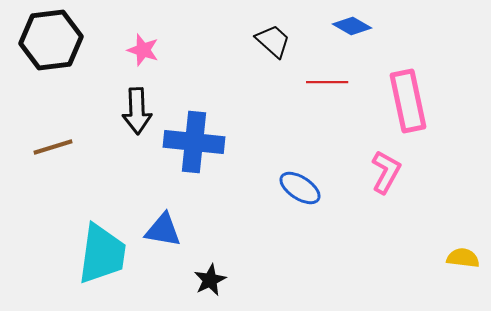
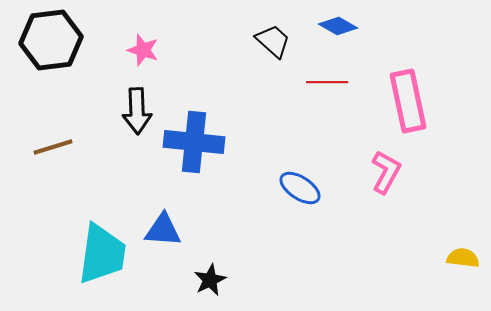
blue diamond: moved 14 px left
blue triangle: rotated 6 degrees counterclockwise
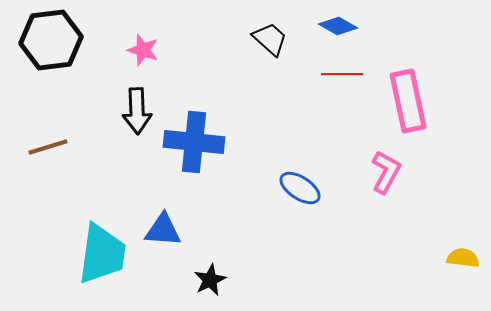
black trapezoid: moved 3 px left, 2 px up
red line: moved 15 px right, 8 px up
brown line: moved 5 px left
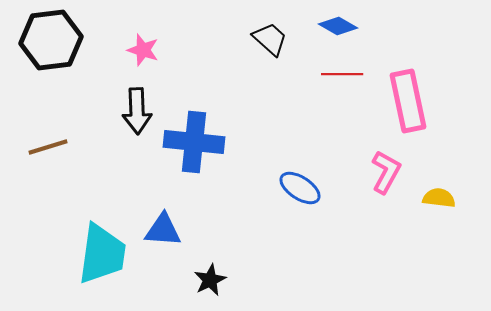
yellow semicircle: moved 24 px left, 60 px up
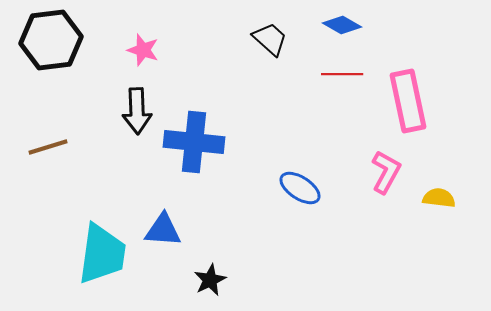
blue diamond: moved 4 px right, 1 px up
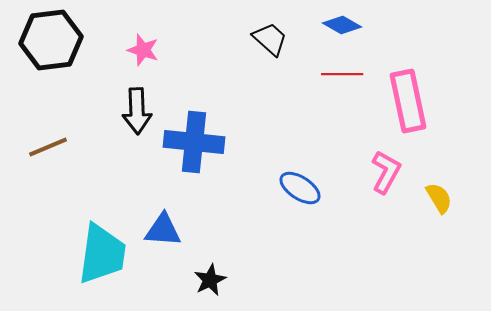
brown line: rotated 6 degrees counterclockwise
yellow semicircle: rotated 52 degrees clockwise
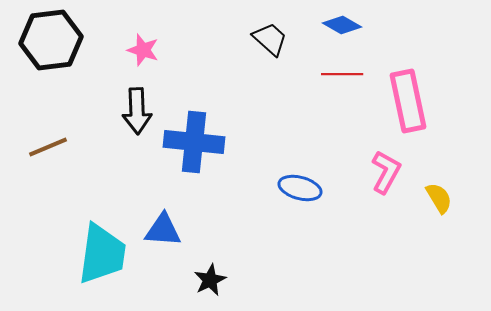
blue ellipse: rotated 18 degrees counterclockwise
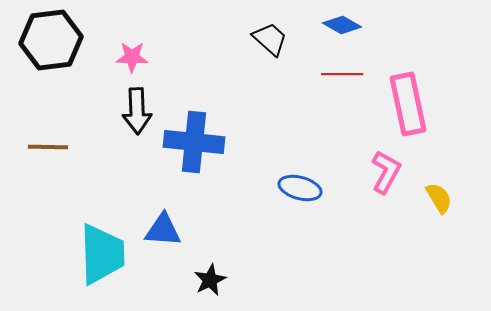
pink star: moved 11 px left, 7 px down; rotated 16 degrees counterclockwise
pink rectangle: moved 3 px down
brown line: rotated 24 degrees clockwise
cyan trapezoid: rotated 10 degrees counterclockwise
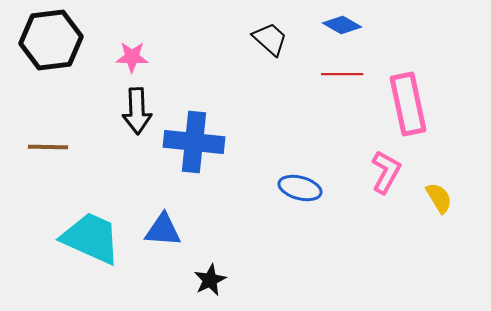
cyan trapezoid: moved 11 px left, 16 px up; rotated 64 degrees counterclockwise
